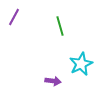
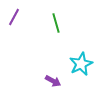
green line: moved 4 px left, 3 px up
purple arrow: rotated 21 degrees clockwise
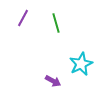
purple line: moved 9 px right, 1 px down
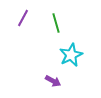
cyan star: moved 10 px left, 9 px up
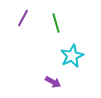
cyan star: moved 1 px right, 1 px down
purple arrow: moved 1 px down
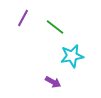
green line: moved 1 px left, 4 px down; rotated 36 degrees counterclockwise
cyan star: rotated 15 degrees clockwise
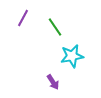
green line: rotated 18 degrees clockwise
purple arrow: rotated 28 degrees clockwise
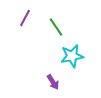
purple line: moved 2 px right
green line: moved 1 px right
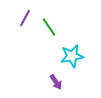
green line: moved 7 px left
purple arrow: moved 3 px right
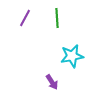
green line: moved 8 px right, 9 px up; rotated 30 degrees clockwise
purple arrow: moved 4 px left
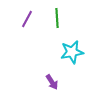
purple line: moved 2 px right, 1 px down
cyan star: moved 4 px up
